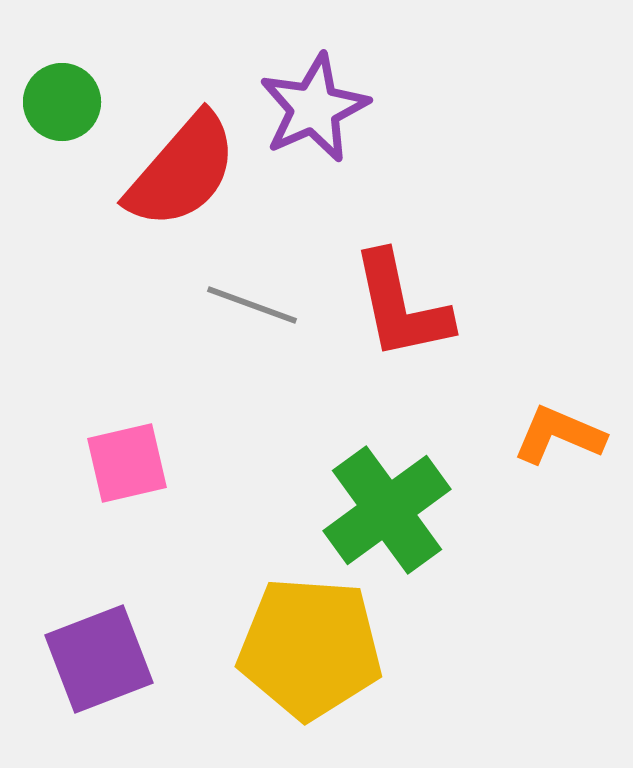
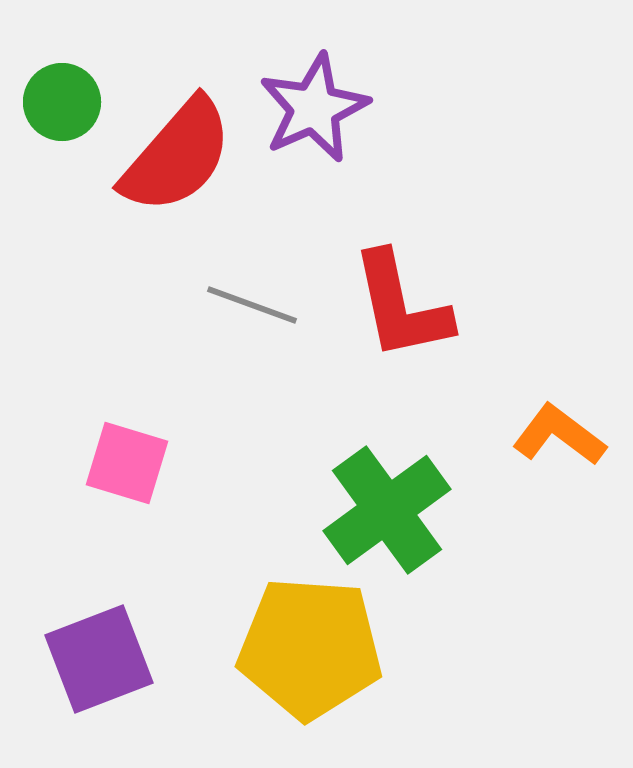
red semicircle: moved 5 px left, 15 px up
orange L-shape: rotated 14 degrees clockwise
pink square: rotated 30 degrees clockwise
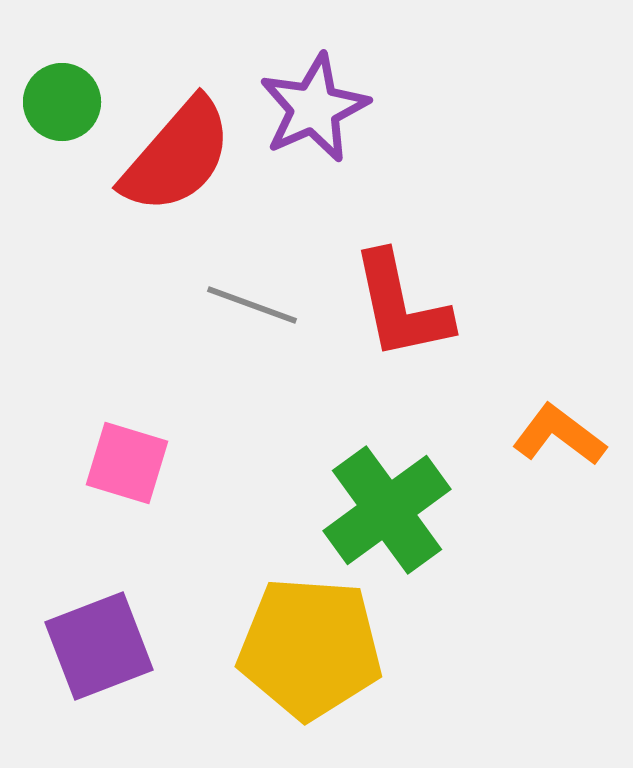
purple square: moved 13 px up
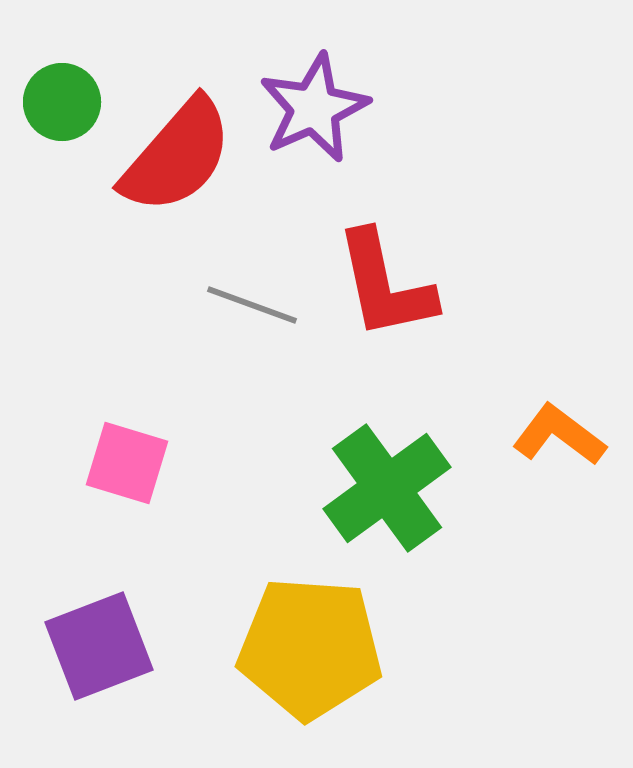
red L-shape: moved 16 px left, 21 px up
green cross: moved 22 px up
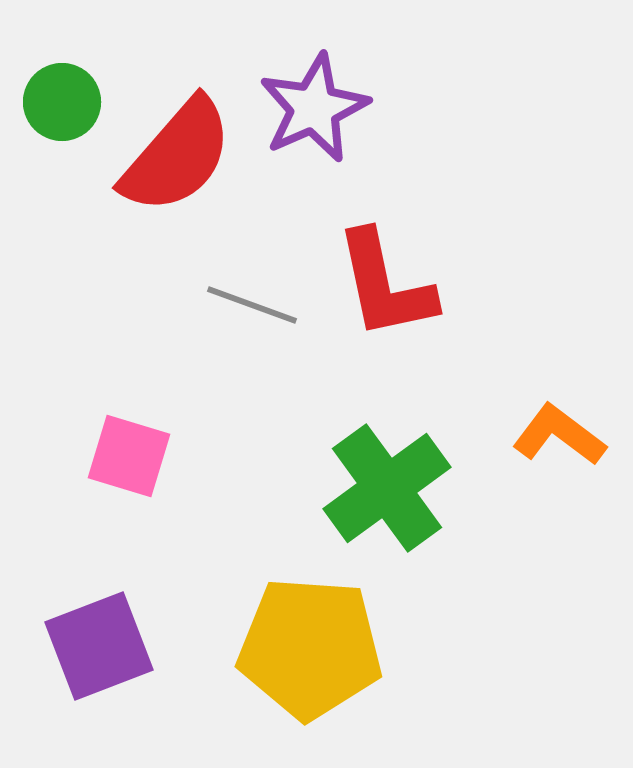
pink square: moved 2 px right, 7 px up
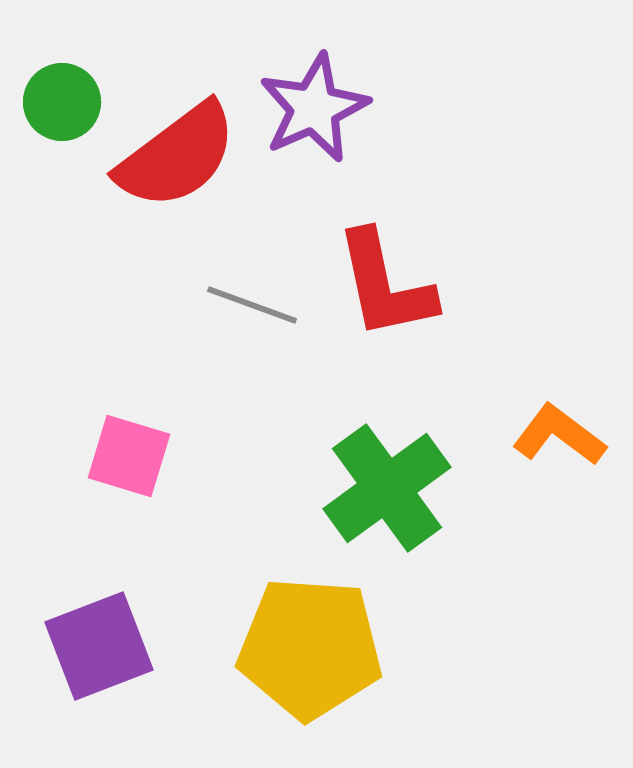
red semicircle: rotated 12 degrees clockwise
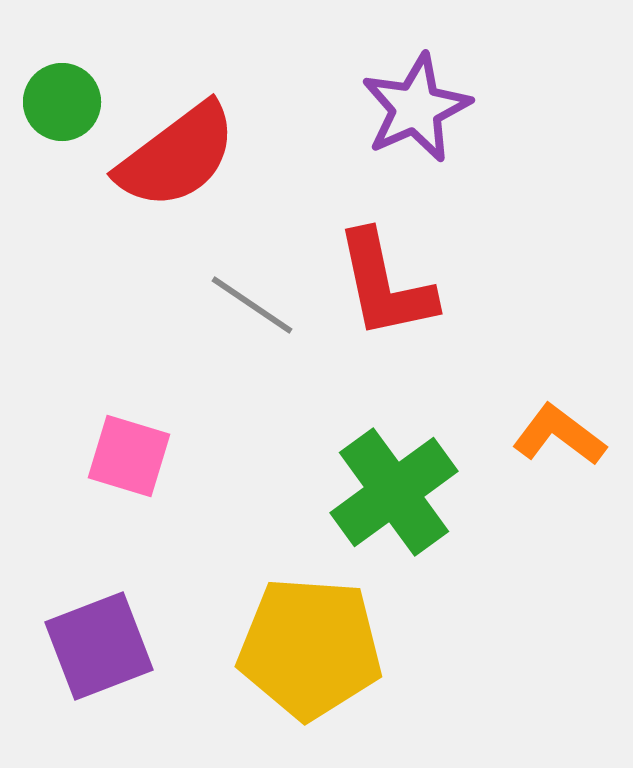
purple star: moved 102 px right
gray line: rotated 14 degrees clockwise
green cross: moved 7 px right, 4 px down
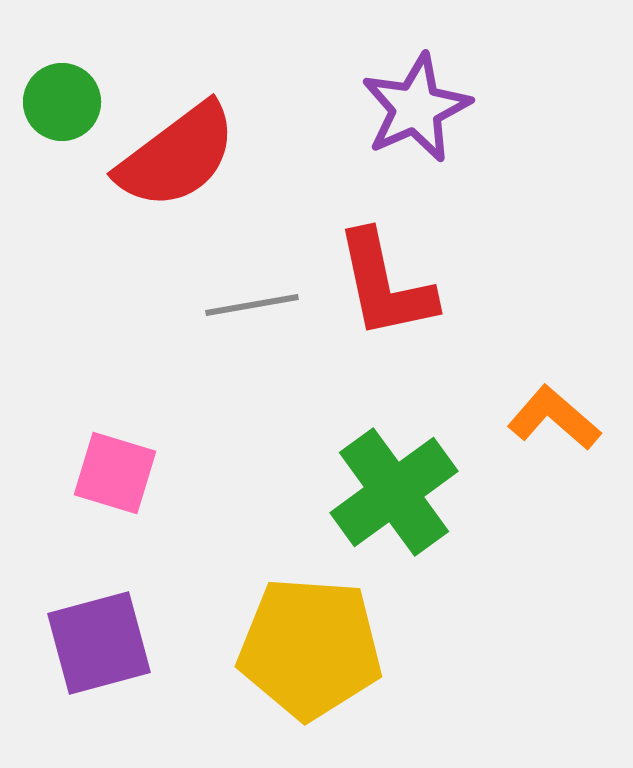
gray line: rotated 44 degrees counterclockwise
orange L-shape: moved 5 px left, 17 px up; rotated 4 degrees clockwise
pink square: moved 14 px left, 17 px down
purple square: moved 3 px up; rotated 6 degrees clockwise
